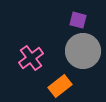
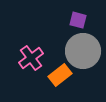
orange rectangle: moved 11 px up
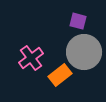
purple square: moved 1 px down
gray circle: moved 1 px right, 1 px down
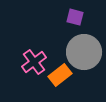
purple square: moved 3 px left, 4 px up
pink cross: moved 3 px right, 4 px down
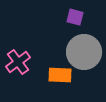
pink cross: moved 16 px left
orange rectangle: rotated 40 degrees clockwise
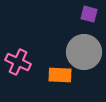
purple square: moved 14 px right, 3 px up
pink cross: rotated 30 degrees counterclockwise
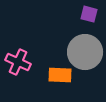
gray circle: moved 1 px right
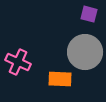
orange rectangle: moved 4 px down
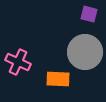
orange rectangle: moved 2 px left
